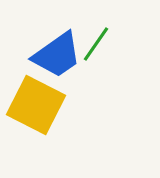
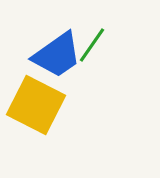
green line: moved 4 px left, 1 px down
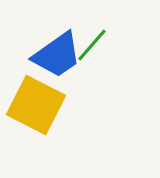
green line: rotated 6 degrees clockwise
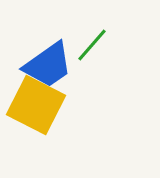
blue trapezoid: moved 9 px left, 10 px down
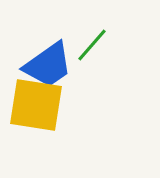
yellow square: rotated 18 degrees counterclockwise
